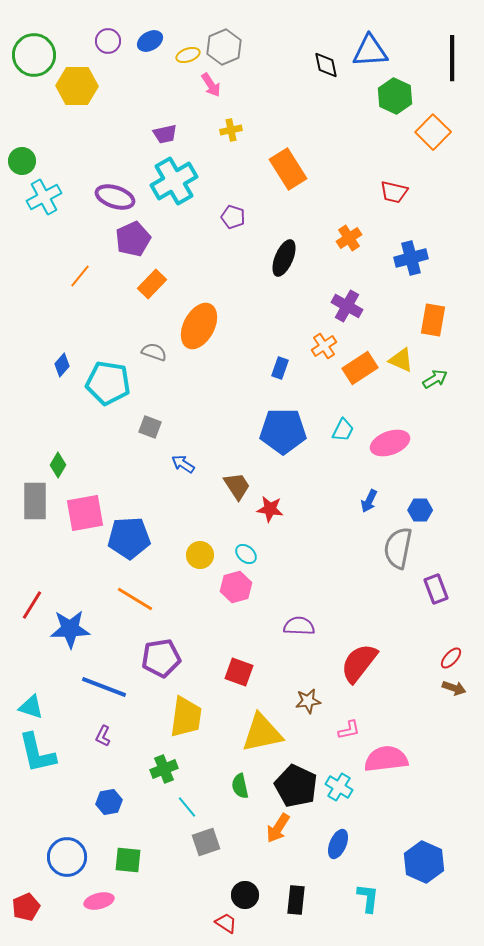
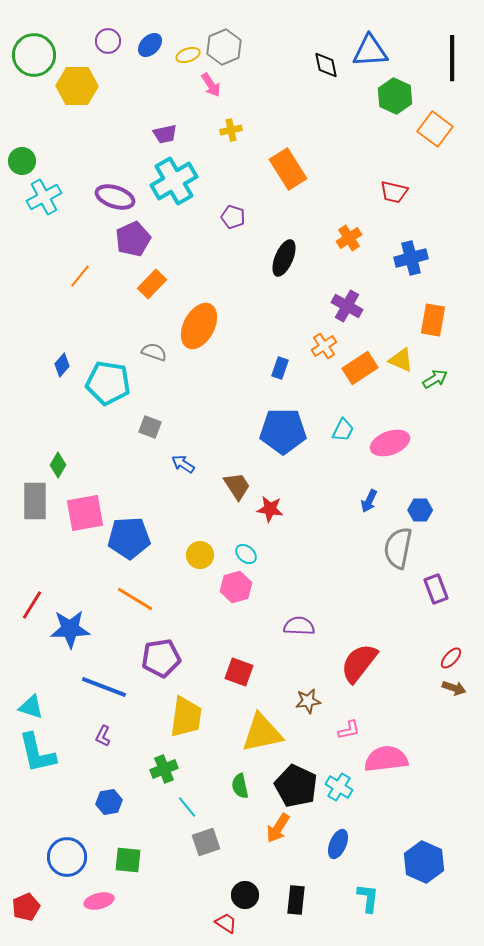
blue ellipse at (150, 41): moved 4 px down; rotated 15 degrees counterclockwise
orange square at (433, 132): moved 2 px right, 3 px up; rotated 8 degrees counterclockwise
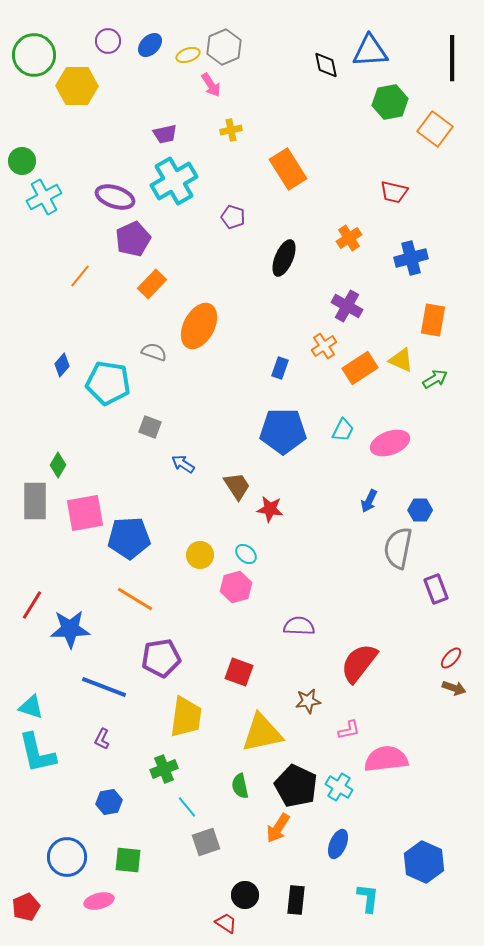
green hexagon at (395, 96): moved 5 px left, 6 px down; rotated 24 degrees clockwise
purple L-shape at (103, 736): moved 1 px left, 3 px down
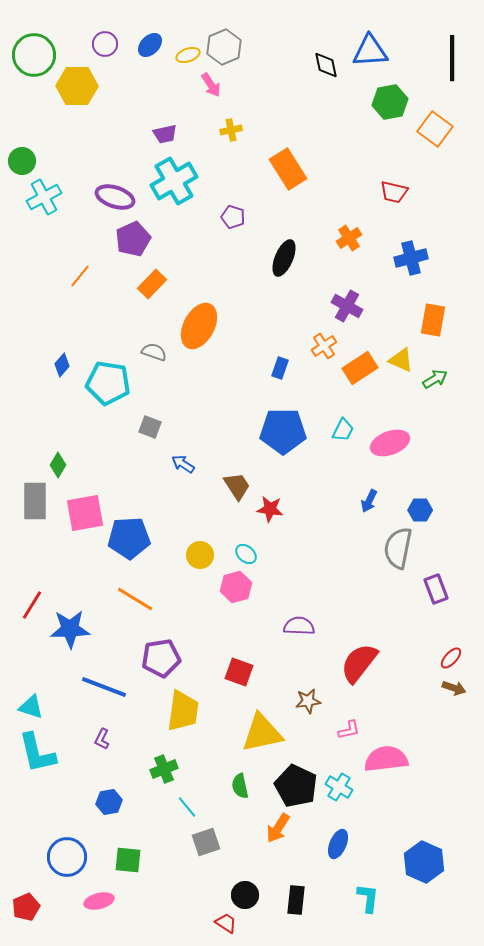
purple circle at (108, 41): moved 3 px left, 3 px down
yellow trapezoid at (186, 717): moved 3 px left, 6 px up
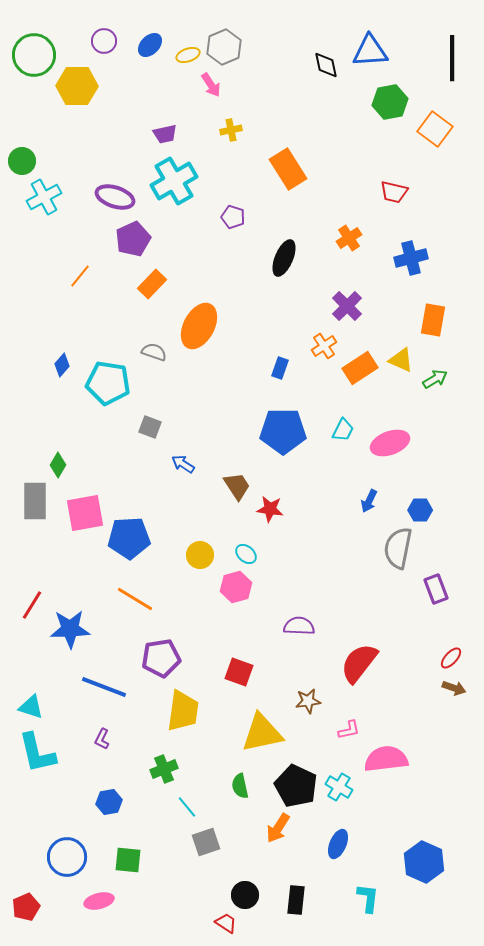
purple circle at (105, 44): moved 1 px left, 3 px up
purple cross at (347, 306): rotated 16 degrees clockwise
